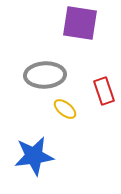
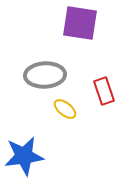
blue star: moved 10 px left
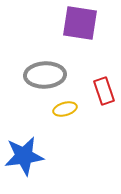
yellow ellipse: rotated 55 degrees counterclockwise
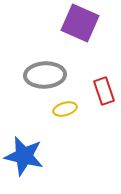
purple square: rotated 15 degrees clockwise
blue star: rotated 21 degrees clockwise
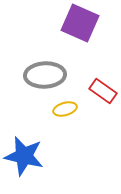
red rectangle: moved 1 px left; rotated 36 degrees counterclockwise
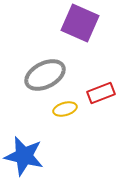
gray ellipse: rotated 24 degrees counterclockwise
red rectangle: moved 2 px left, 2 px down; rotated 56 degrees counterclockwise
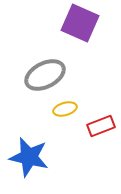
red rectangle: moved 33 px down
blue star: moved 5 px right, 1 px down
